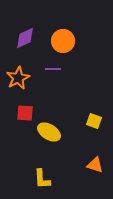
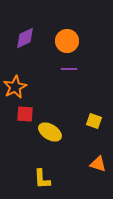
orange circle: moved 4 px right
purple line: moved 16 px right
orange star: moved 3 px left, 9 px down
red square: moved 1 px down
yellow ellipse: moved 1 px right
orange triangle: moved 3 px right, 1 px up
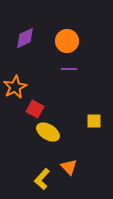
red square: moved 10 px right, 5 px up; rotated 24 degrees clockwise
yellow square: rotated 21 degrees counterclockwise
yellow ellipse: moved 2 px left
orange triangle: moved 29 px left, 3 px down; rotated 30 degrees clockwise
yellow L-shape: rotated 45 degrees clockwise
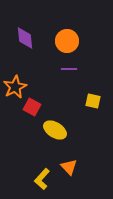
purple diamond: rotated 70 degrees counterclockwise
red square: moved 3 px left, 2 px up
yellow square: moved 1 px left, 20 px up; rotated 14 degrees clockwise
yellow ellipse: moved 7 px right, 2 px up
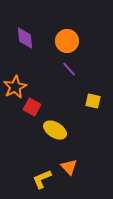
purple line: rotated 49 degrees clockwise
yellow L-shape: rotated 25 degrees clockwise
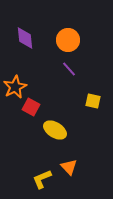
orange circle: moved 1 px right, 1 px up
red square: moved 1 px left
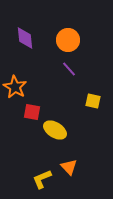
orange star: rotated 15 degrees counterclockwise
red square: moved 1 px right, 5 px down; rotated 18 degrees counterclockwise
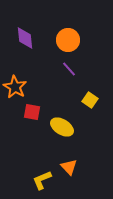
yellow square: moved 3 px left, 1 px up; rotated 21 degrees clockwise
yellow ellipse: moved 7 px right, 3 px up
yellow L-shape: moved 1 px down
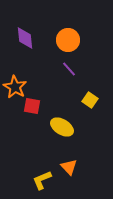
red square: moved 6 px up
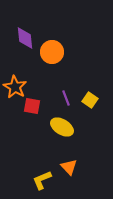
orange circle: moved 16 px left, 12 px down
purple line: moved 3 px left, 29 px down; rotated 21 degrees clockwise
